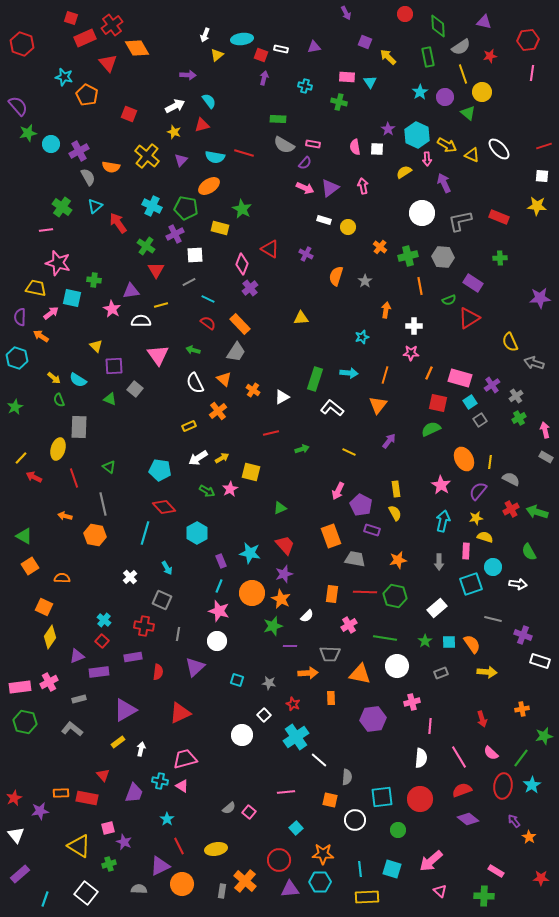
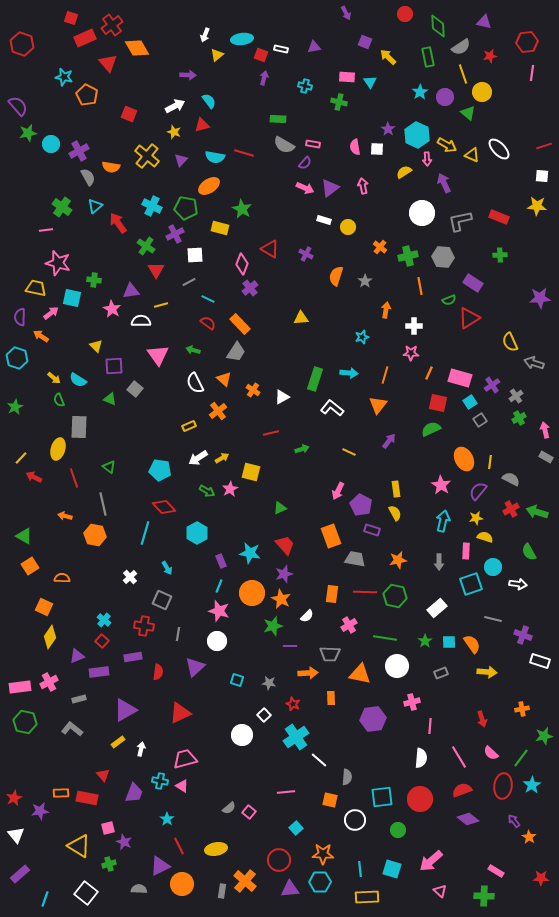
red hexagon at (528, 40): moved 1 px left, 2 px down
green cross at (500, 258): moved 3 px up
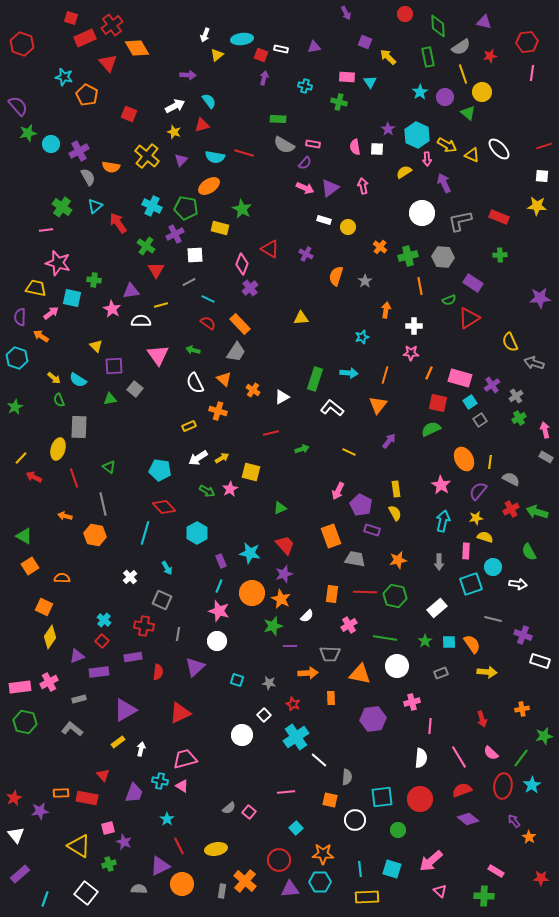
green triangle at (110, 399): rotated 32 degrees counterclockwise
orange cross at (218, 411): rotated 36 degrees counterclockwise
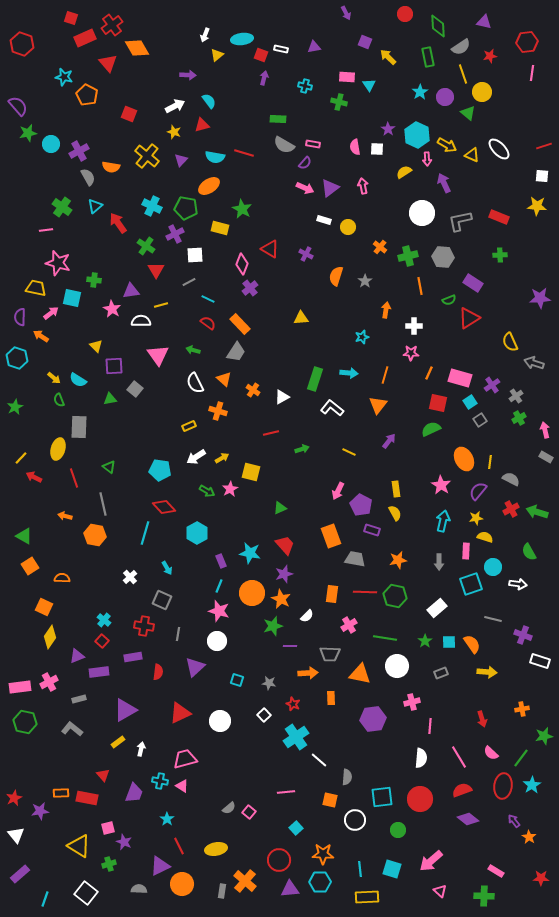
cyan triangle at (370, 82): moved 1 px left, 3 px down
white arrow at (198, 458): moved 2 px left, 1 px up
white circle at (242, 735): moved 22 px left, 14 px up
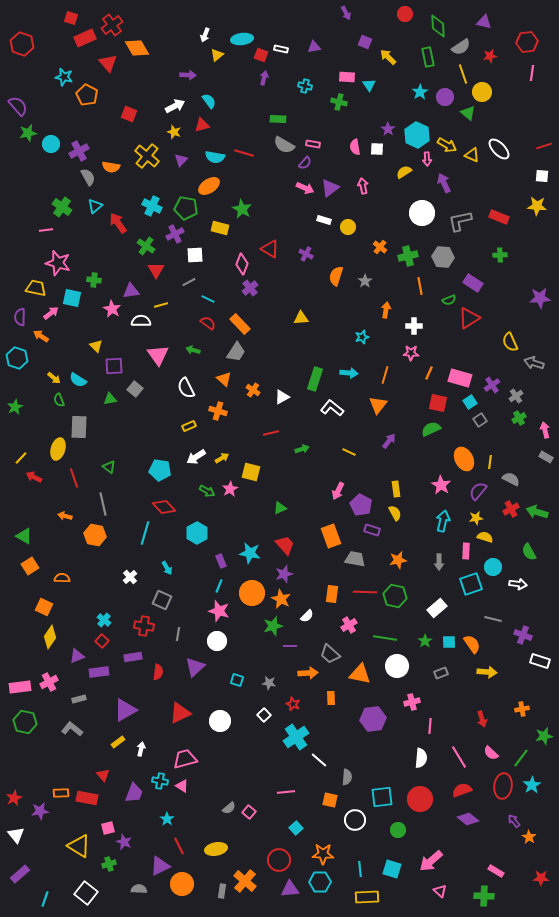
white semicircle at (195, 383): moved 9 px left, 5 px down
gray trapezoid at (330, 654): rotated 40 degrees clockwise
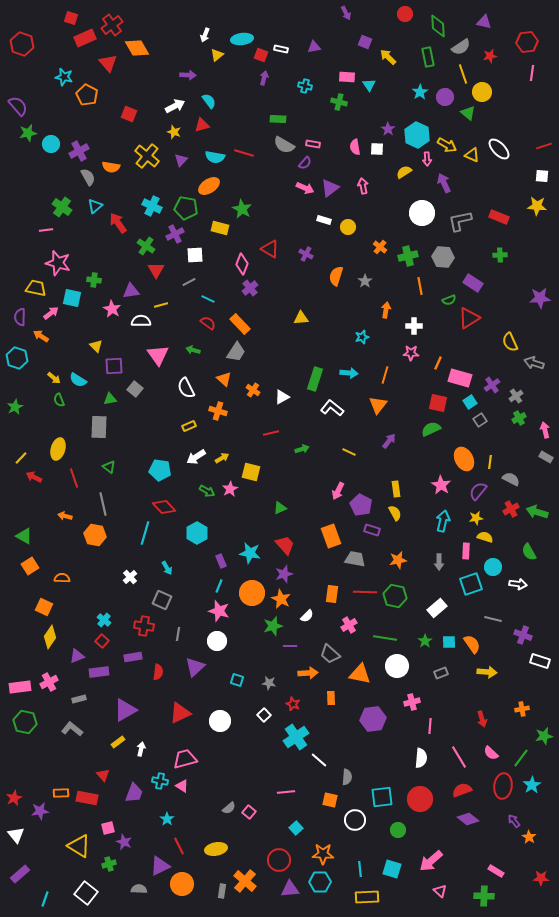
orange line at (429, 373): moved 9 px right, 10 px up
gray rectangle at (79, 427): moved 20 px right
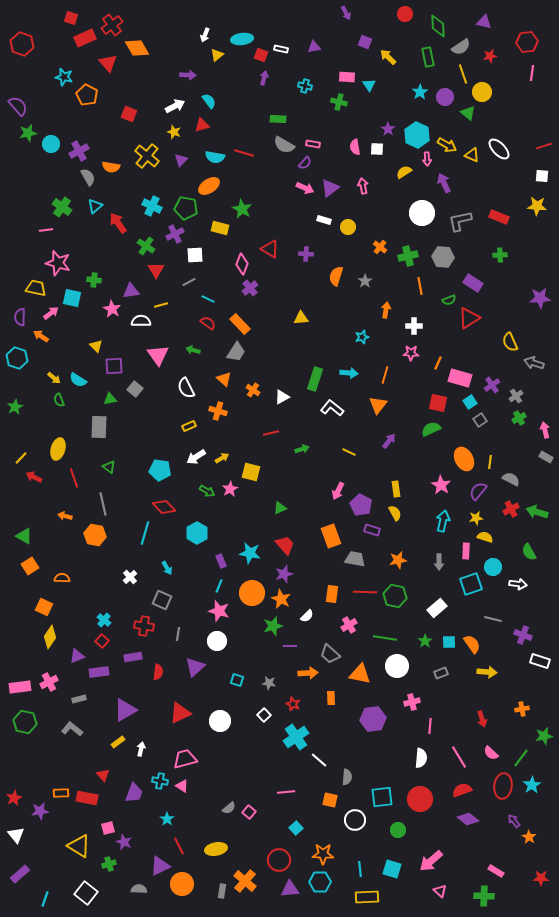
purple cross at (306, 254): rotated 24 degrees counterclockwise
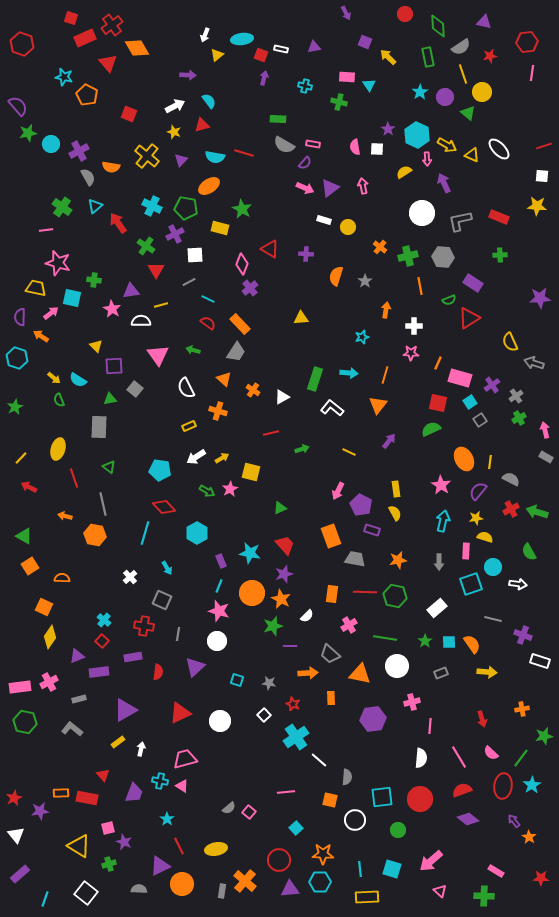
red arrow at (34, 477): moved 5 px left, 10 px down
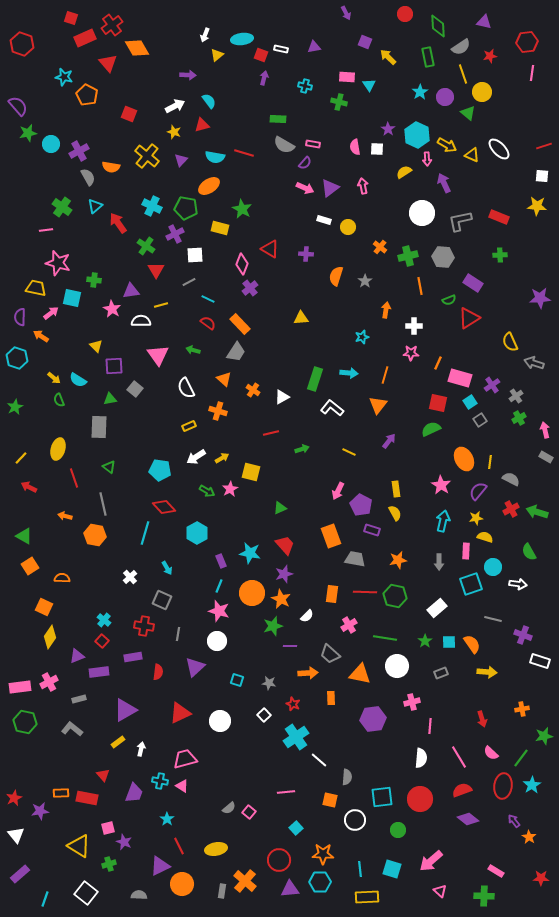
gray semicircle at (139, 889): moved 6 px down
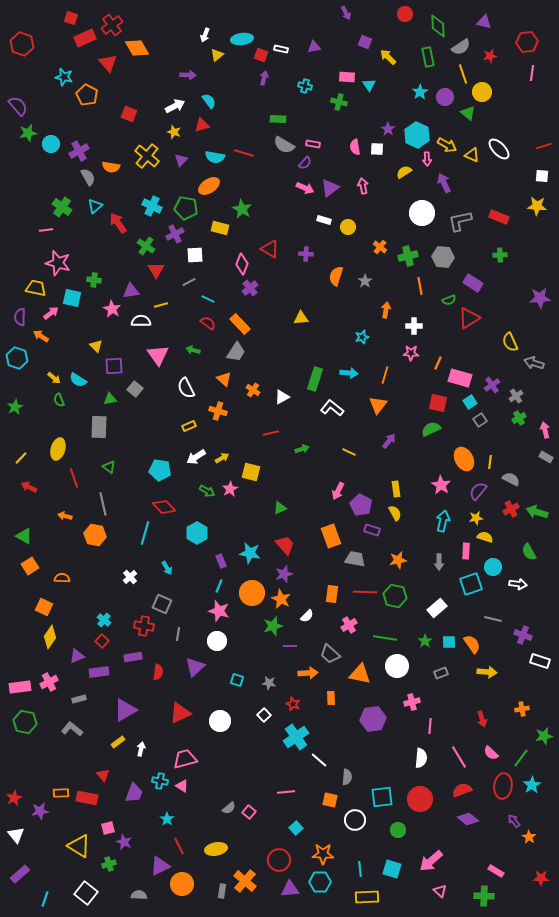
gray square at (162, 600): moved 4 px down
